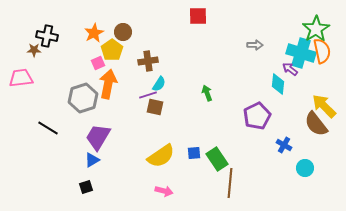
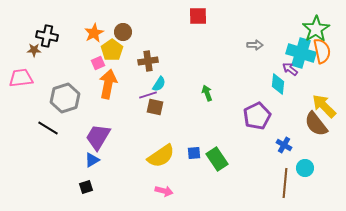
gray hexagon: moved 18 px left
brown line: moved 55 px right
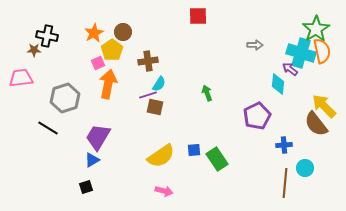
blue cross: rotated 35 degrees counterclockwise
blue square: moved 3 px up
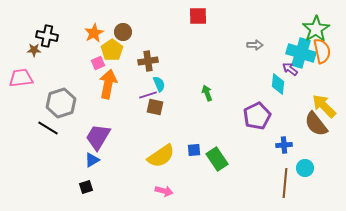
cyan semicircle: rotated 56 degrees counterclockwise
gray hexagon: moved 4 px left, 5 px down
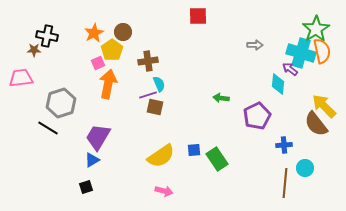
green arrow: moved 14 px right, 5 px down; rotated 63 degrees counterclockwise
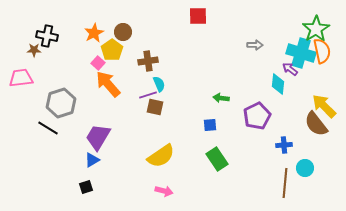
pink square: rotated 24 degrees counterclockwise
orange arrow: rotated 52 degrees counterclockwise
blue square: moved 16 px right, 25 px up
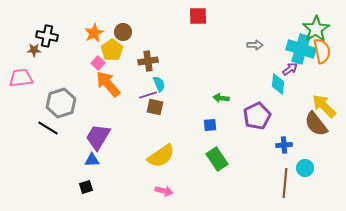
cyan cross: moved 4 px up
purple arrow: rotated 105 degrees clockwise
blue triangle: rotated 28 degrees clockwise
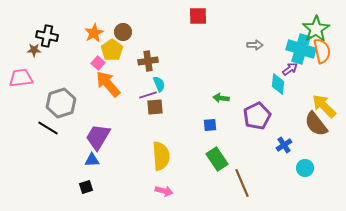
brown square: rotated 18 degrees counterclockwise
blue cross: rotated 28 degrees counterclockwise
yellow semicircle: rotated 60 degrees counterclockwise
brown line: moved 43 px left; rotated 28 degrees counterclockwise
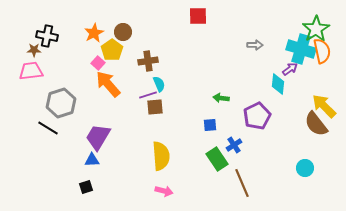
pink trapezoid: moved 10 px right, 7 px up
blue cross: moved 50 px left
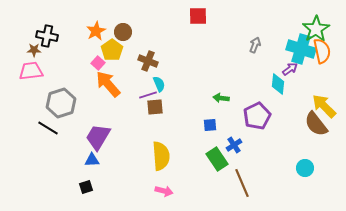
orange star: moved 2 px right, 2 px up
gray arrow: rotated 70 degrees counterclockwise
brown cross: rotated 30 degrees clockwise
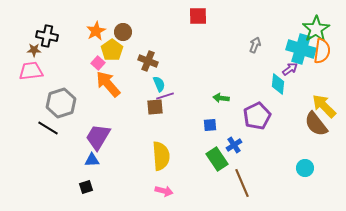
orange semicircle: rotated 20 degrees clockwise
purple line: moved 17 px right, 1 px down
